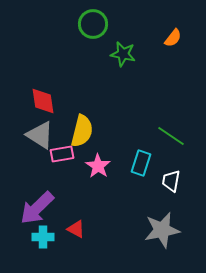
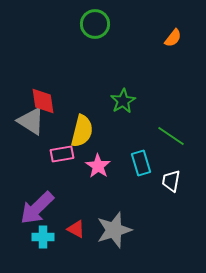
green circle: moved 2 px right
green star: moved 47 px down; rotated 30 degrees clockwise
gray triangle: moved 9 px left, 14 px up
cyan rectangle: rotated 35 degrees counterclockwise
gray star: moved 48 px left; rotated 6 degrees counterclockwise
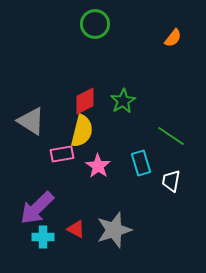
red diamond: moved 42 px right; rotated 72 degrees clockwise
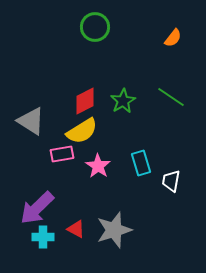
green circle: moved 3 px down
yellow semicircle: rotated 44 degrees clockwise
green line: moved 39 px up
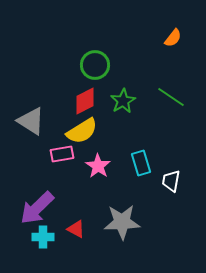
green circle: moved 38 px down
gray star: moved 8 px right, 8 px up; rotated 15 degrees clockwise
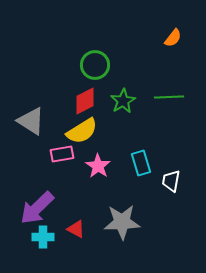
green line: moved 2 px left; rotated 36 degrees counterclockwise
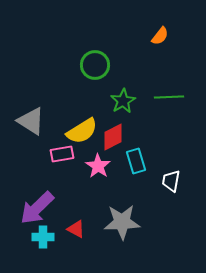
orange semicircle: moved 13 px left, 2 px up
red diamond: moved 28 px right, 36 px down
cyan rectangle: moved 5 px left, 2 px up
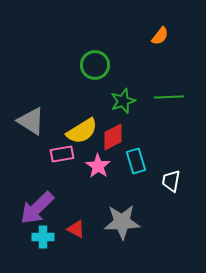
green star: rotated 10 degrees clockwise
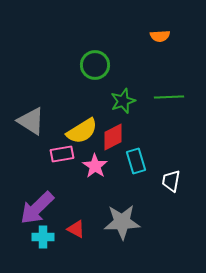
orange semicircle: rotated 48 degrees clockwise
pink star: moved 3 px left
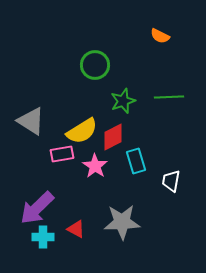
orange semicircle: rotated 30 degrees clockwise
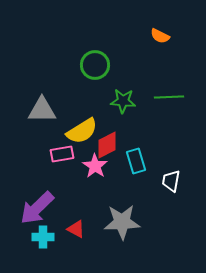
green star: rotated 25 degrees clockwise
gray triangle: moved 11 px right, 11 px up; rotated 32 degrees counterclockwise
red diamond: moved 6 px left, 8 px down
